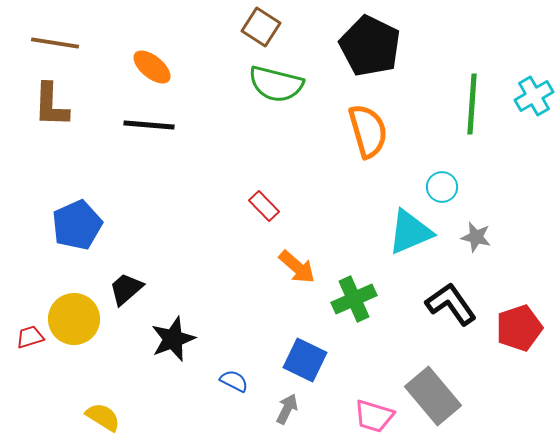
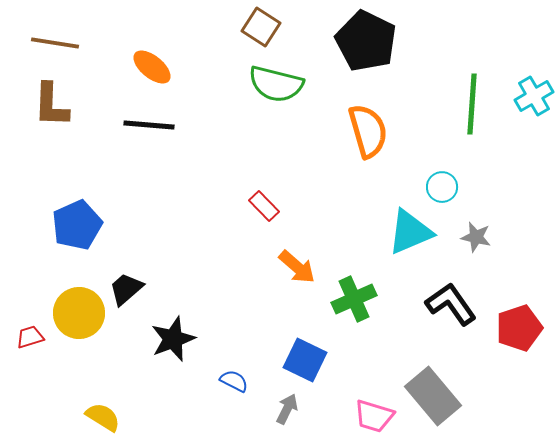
black pentagon: moved 4 px left, 5 px up
yellow circle: moved 5 px right, 6 px up
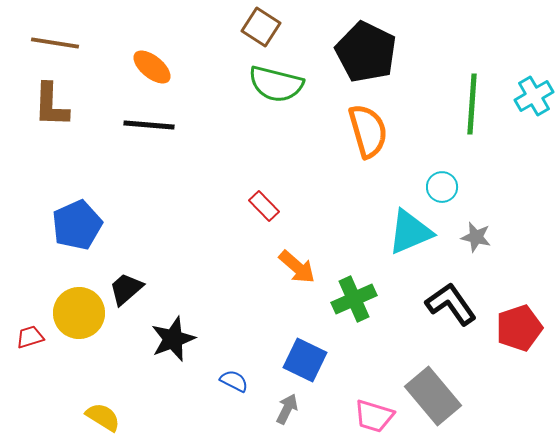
black pentagon: moved 11 px down
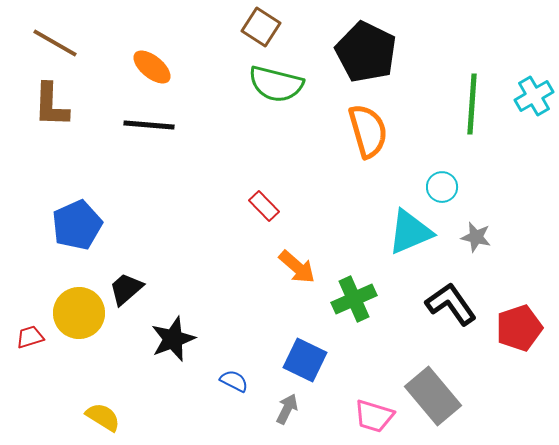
brown line: rotated 21 degrees clockwise
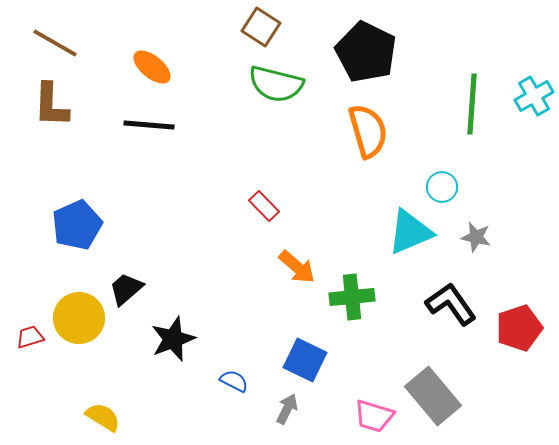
green cross: moved 2 px left, 2 px up; rotated 18 degrees clockwise
yellow circle: moved 5 px down
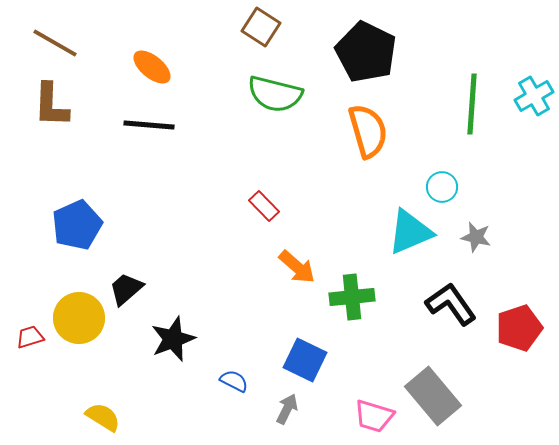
green semicircle: moved 1 px left, 10 px down
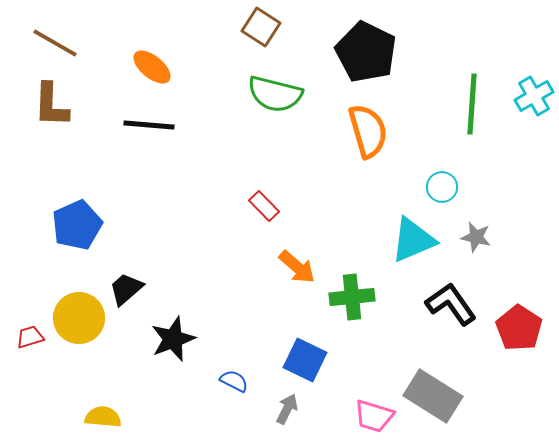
cyan triangle: moved 3 px right, 8 px down
red pentagon: rotated 21 degrees counterclockwise
gray rectangle: rotated 18 degrees counterclockwise
yellow semicircle: rotated 27 degrees counterclockwise
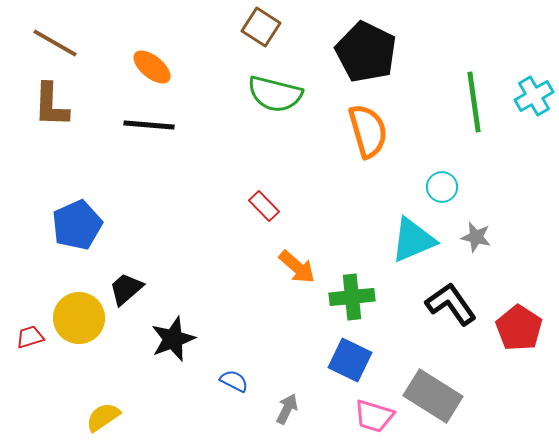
green line: moved 2 px right, 2 px up; rotated 12 degrees counterclockwise
blue square: moved 45 px right
yellow semicircle: rotated 39 degrees counterclockwise
